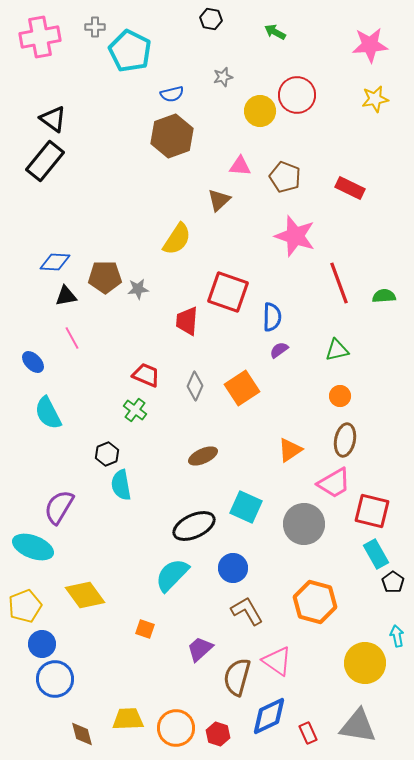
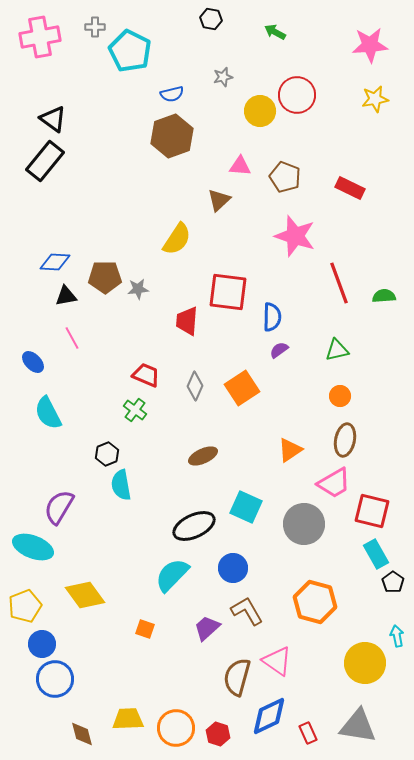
red square at (228, 292): rotated 12 degrees counterclockwise
purple trapezoid at (200, 649): moved 7 px right, 21 px up
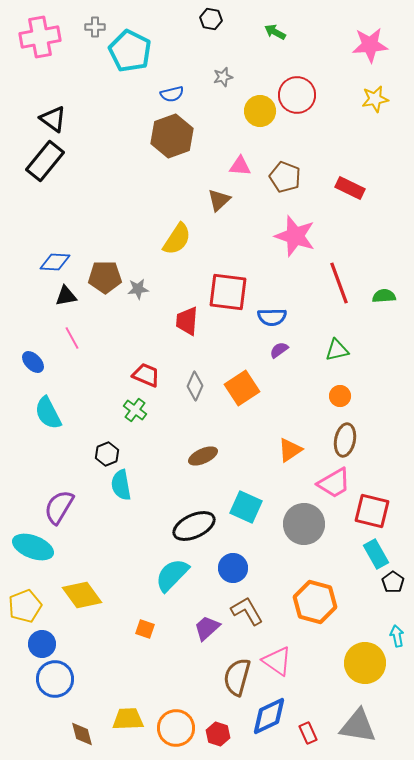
blue semicircle at (272, 317): rotated 88 degrees clockwise
yellow diamond at (85, 595): moved 3 px left
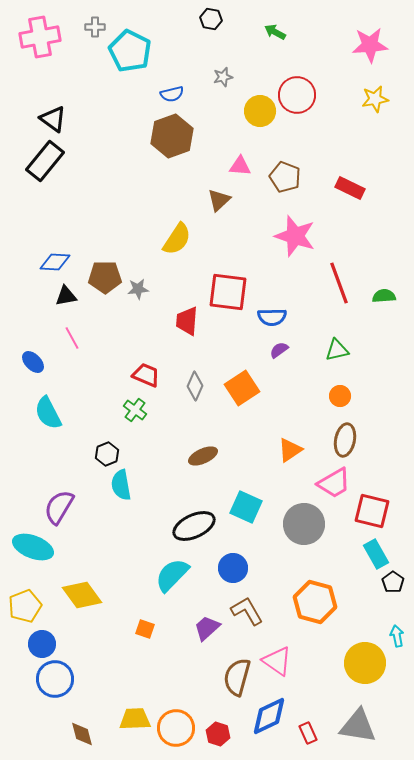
yellow trapezoid at (128, 719): moved 7 px right
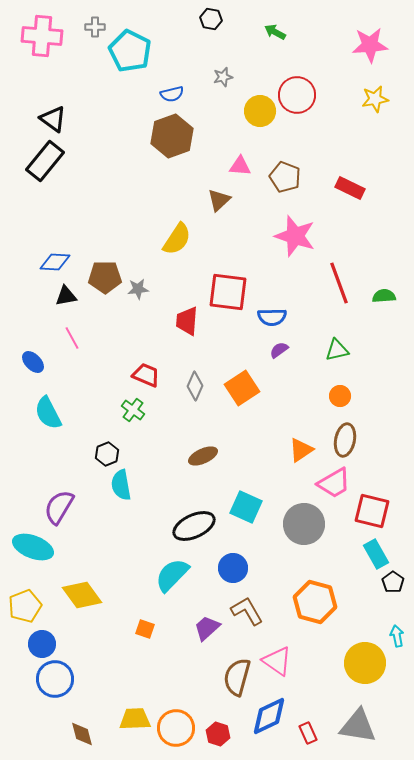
pink cross at (40, 37): moved 2 px right, 1 px up; rotated 15 degrees clockwise
green cross at (135, 410): moved 2 px left
orange triangle at (290, 450): moved 11 px right
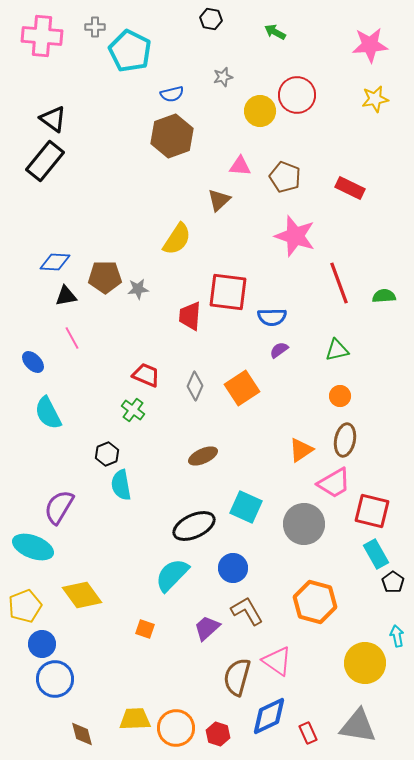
red trapezoid at (187, 321): moved 3 px right, 5 px up
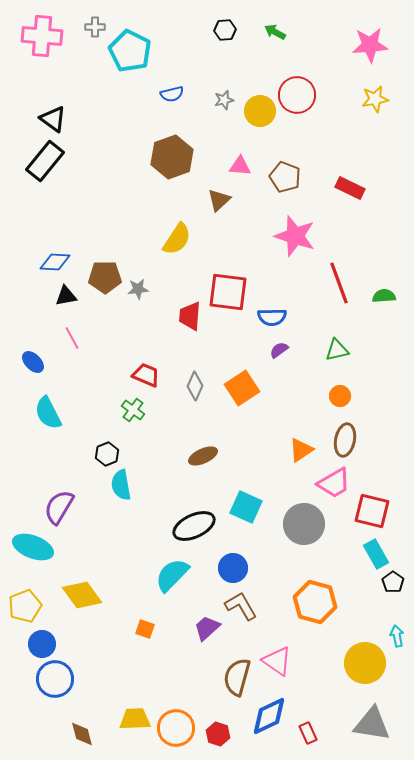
black hexagon at (211, 19): moved 14 px right, 11 px down; rotated 15 degrees counterclockwise
gray star at (223, 77): moved 1 px right, 23 px down
brown hexagon at (172, 136): moved 21 px down
brown L-shape at (247, 611): moved 6 px left, 5 px up
gray triangle at (358, 726): moved 14 px right, 2 px up
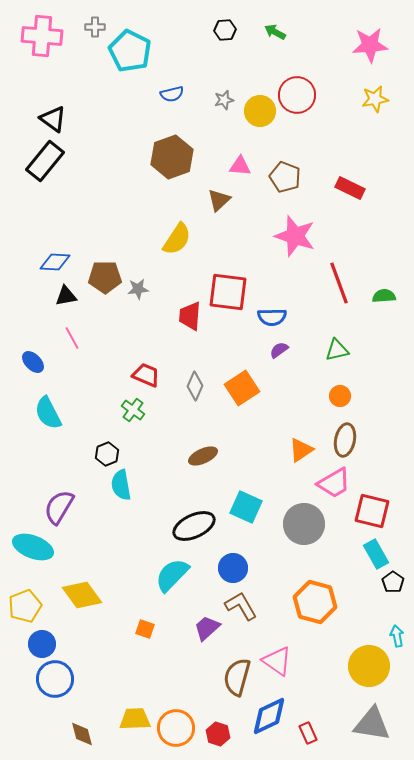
yellow circle at (365, 663): moved 4 px right, 3 px down
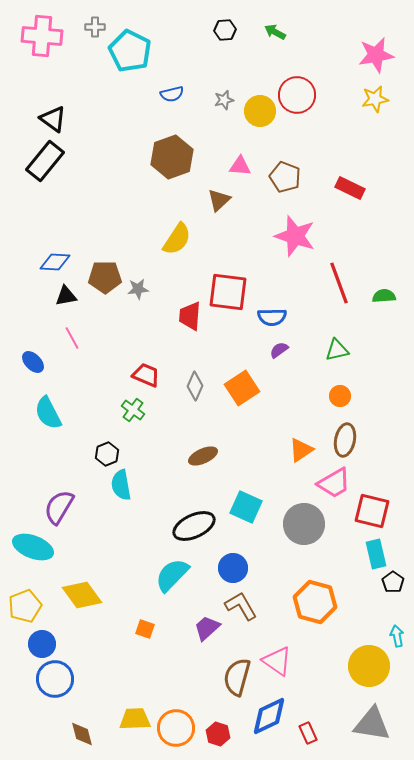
pink star at (370, 45): moved 6 px right, 10 px down; rotated 6 degrees counterclockwise
cyan rectangle at (376, 554): rotated 16 degrees clockwise
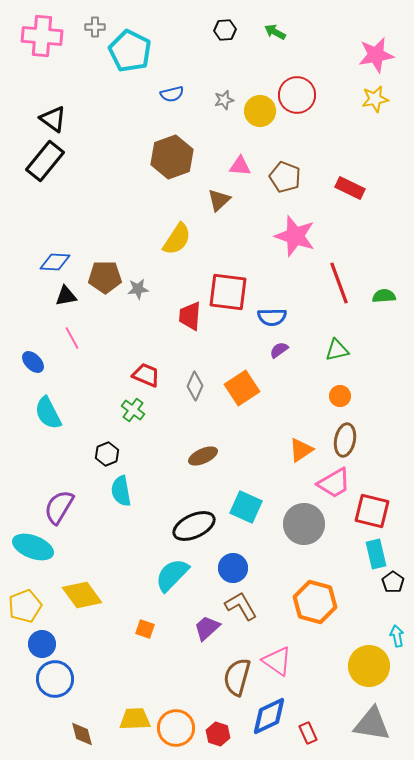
cyan semicircle at (121, 485): moved 6 px down
